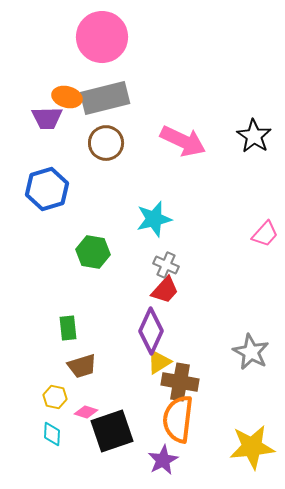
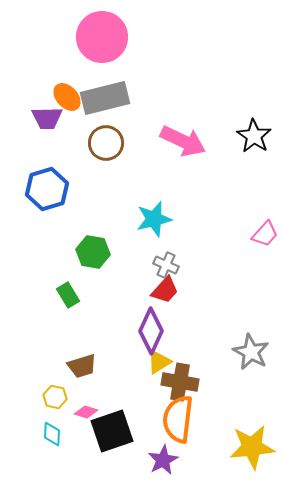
orange ellipse: rotated 32 degrees clockwise
green rectangle: moved 33 px up; rotated 25 degrees counterclockwise
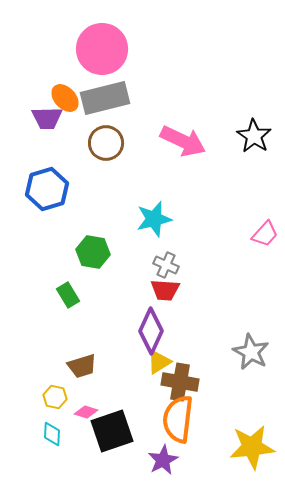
pink circle: moved 12 px down
orange ellipse: moved 2 px left, 1 px down
red trapezoid: rotated 52 degrees clockwise
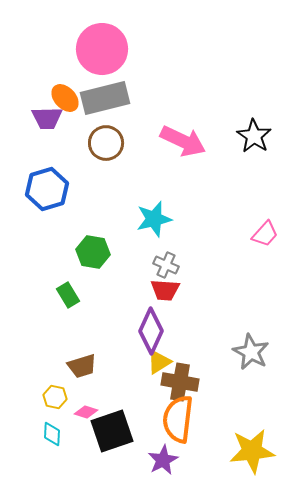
yellow star: moved 4 px down
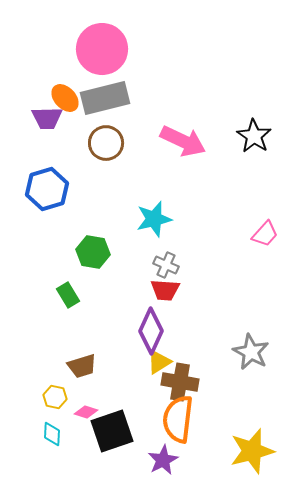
yellow star: rotated 9 degrees counterclockwise
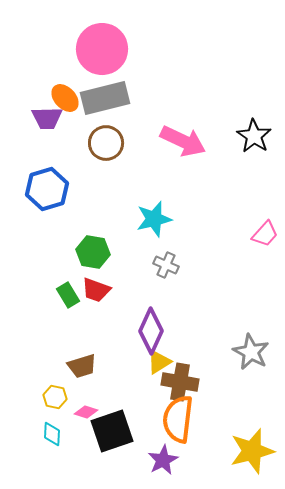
red trapezoid: moved 69 px left; rotated 16 degrees clockwise
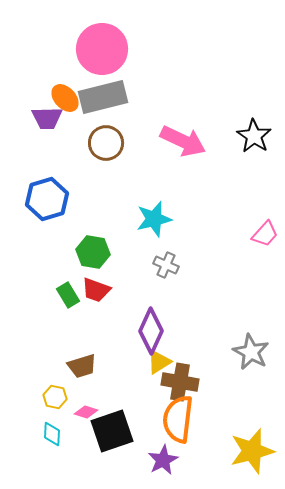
gray rectangle: moved 2 px left, 1 px up
blue hexagon: moved 10 px down
